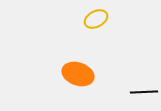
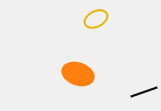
black line: rotated 16 degrees counterclockwise
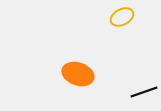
yellow ellipse: moved 26 px right, 2 px up
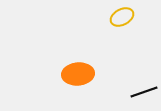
orange ellipse: rotated 24 degrees counterclockwise
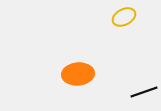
yellow ellipse: moved 2 px right
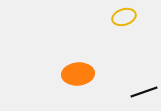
yellow ellipse: rotated 10 degrees clockwise
